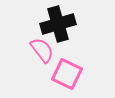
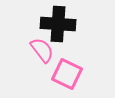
black cross: rotated 20 degrees clockwise
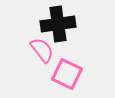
black cross: rotated 12 degrees counterclockwise
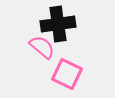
pink semicircle: moved 3 px up; rotated 12 degrees counterclockwise
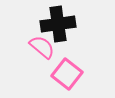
pink square: rotated 12 degrees clockwise
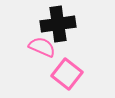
pink semicircle: rotated 16 degrees counterclockwise
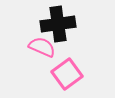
pink square: rotated 16 degrees clockwise
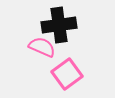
black cross: moved 1 px right, 1 px down
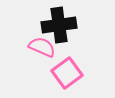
pink square: moved 1 px up
